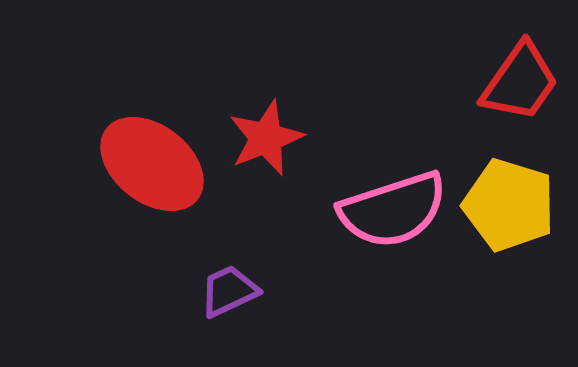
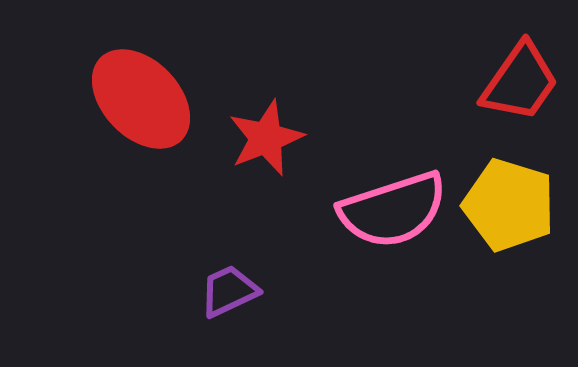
red ellipse: moved 11 px left, 65 px up; rotated 8 degrees clockwise
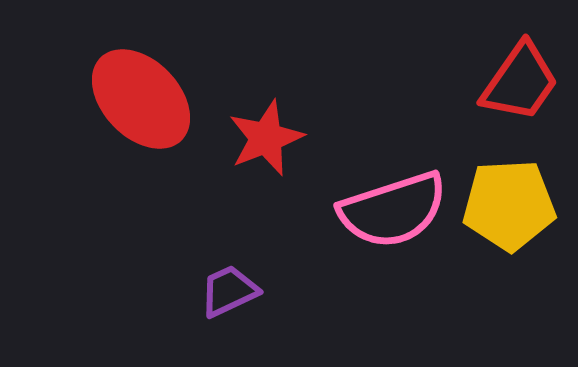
yellow pentagon: rotated 20 degrees counterclockwise
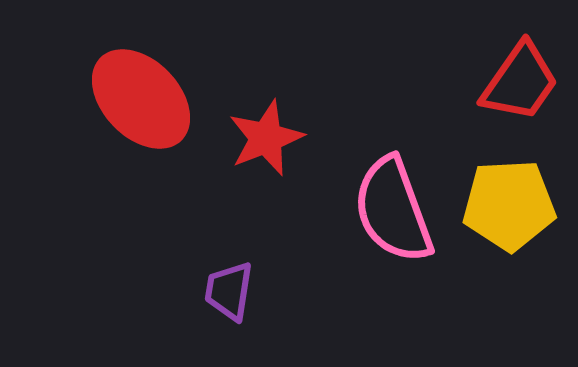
pink semicircle: rotated 88 degrees clockwise
purple trapezoid: rotated 56 degrees counterclockwise
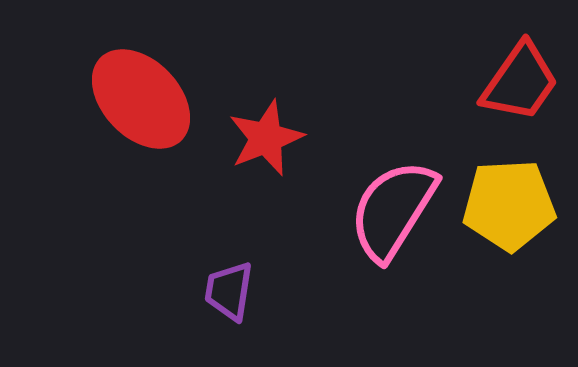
pink semicircle: rotated 52 degrees clockwise
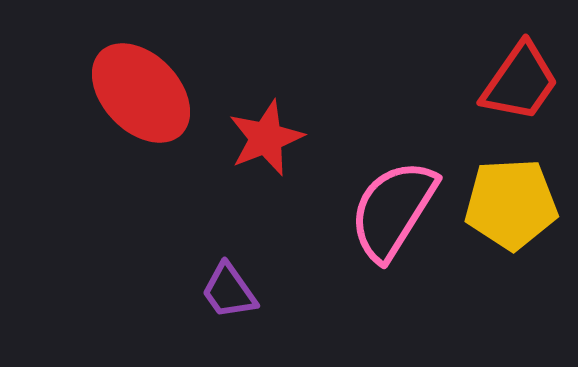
red ellipse: moved 6 px up
yellow pentagon: moved 2 px right, 1 px up
purple trapezoid: rotated 44 degrees counterclockwise
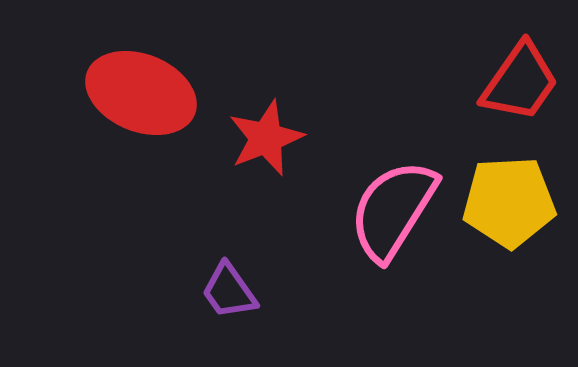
red ellipse: rotated 24 degrees counterclockwise
yellow pentagon: moved 2 px left, 2 px up
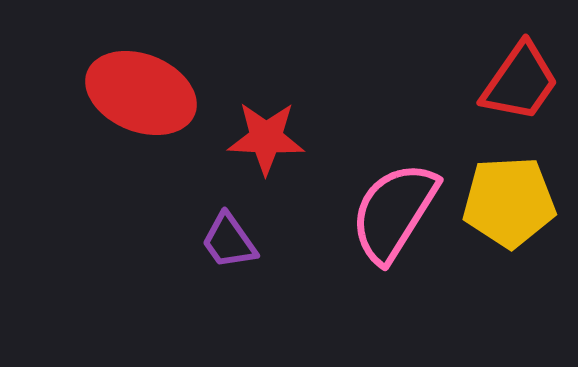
red star: rotated 24 degrees clockwise
pink semicircle: moved 1 px right, 2 px down
purple trapezoid: moved 50 px up
